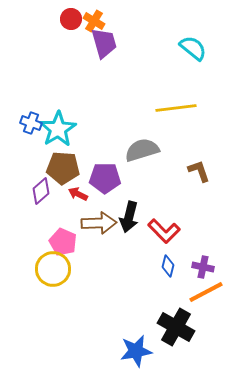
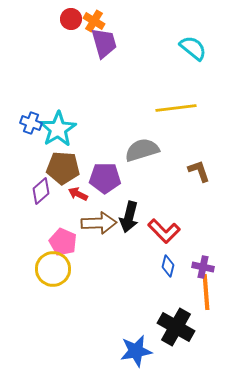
orange line: rotated 66 degrees counterclockwise
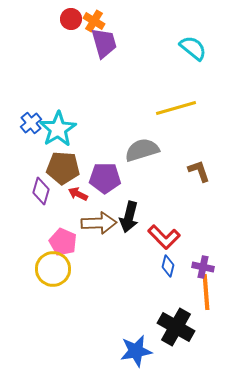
yellow line: rotated 9 degrees counterclockwise
blue cross: rotated 30 degrees clockwise
purple diamond: rotated 32 degrees counterclockwise
red L-shape: moved 6 px down
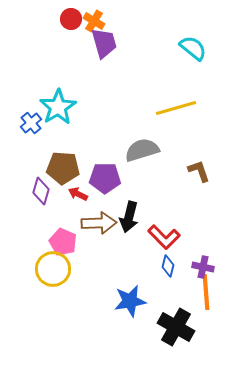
cyan star: moved 22 px up
blue star: moved 6 px left, 50 px up
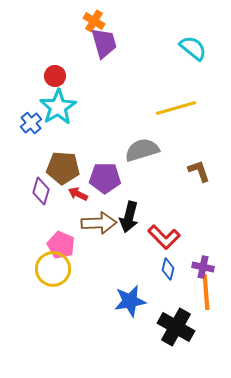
red circle: moved 16 px left, 57 px down
pink pentagon: moved 2 px left, 3 px down
blue diamond: moved 3 px down
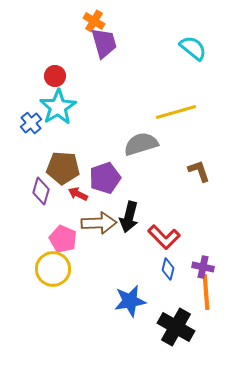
yellow line: moved 4 px down
gray semicircle: moved 1 px left, 6 px up
purple pentagon: rotated 20 degrees counterclockwise
pink pentagon: moved 2 px right, 6 px up
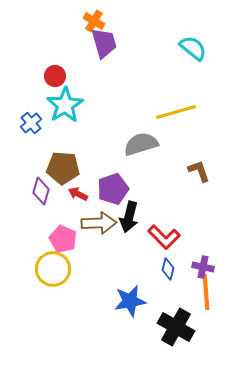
cyan star: moved 7 px right, 2 px up
purple pentagon: moved 8 px right, 11 px down
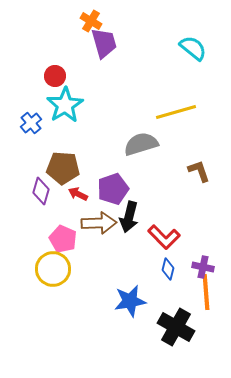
orange cross: moved 3 px left
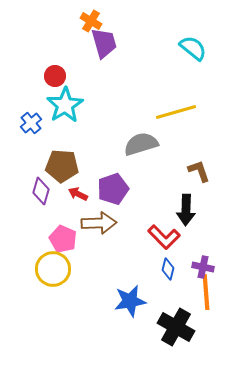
brown pentagon: moved 1 px left, 2 px up
black arrow: moved 57 px right, 7 px up; rotated 12 degrees counterclockwise
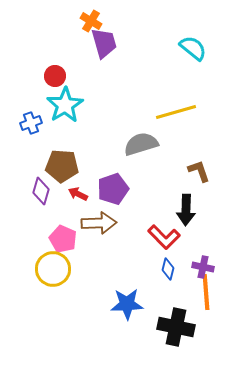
blue cross: rotated 20 degrees clockwise
blue star: moved 3 px left, 3 px down; rotated 8 degrees clockwise
black cross: rotated 18 degrees counterclockwise
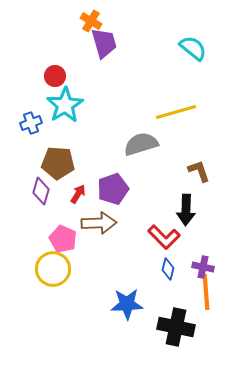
brown pentagon: moved 4 px left, 3 px up
red arrow: rotated 96 degrees clockwise
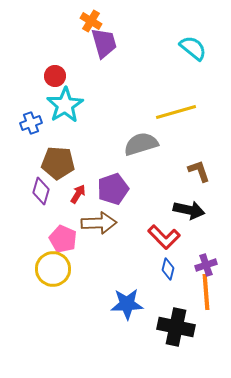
black arrow: moved 3 px right; rotated 80 degrees counterclockwise
purple cross: moved 3 px right, 2 px up; rotated 30 degrees counterclockwise
